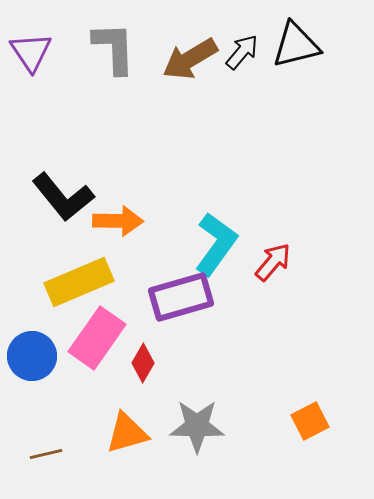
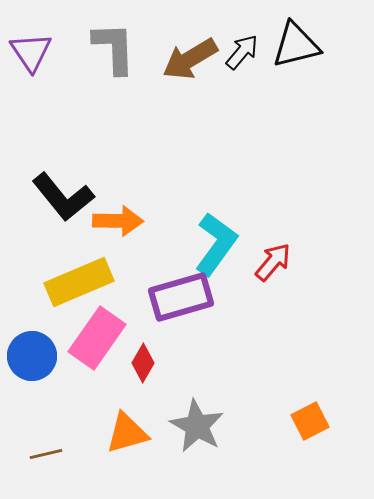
gray star: rotated 28 degrees clockwise
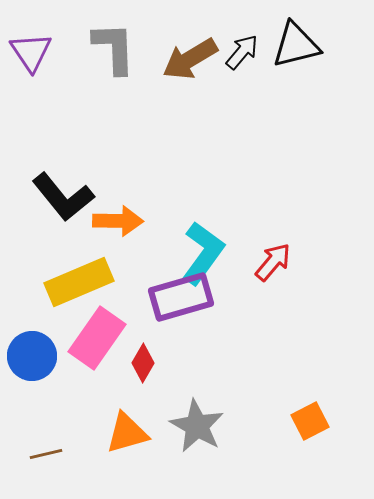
cyan L-shape: moved 13 px left, 9 px down
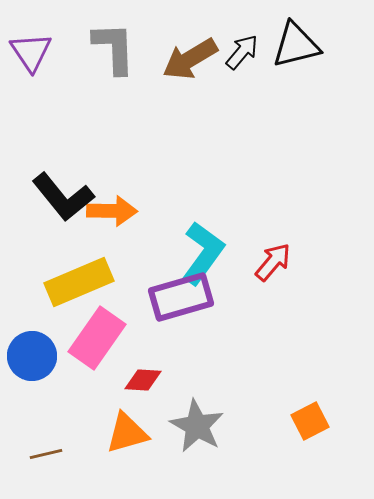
orange arrow: moved 6 px left, 10 px up
red diamond: moved 17 px down; rotated 63 degrees clockwise
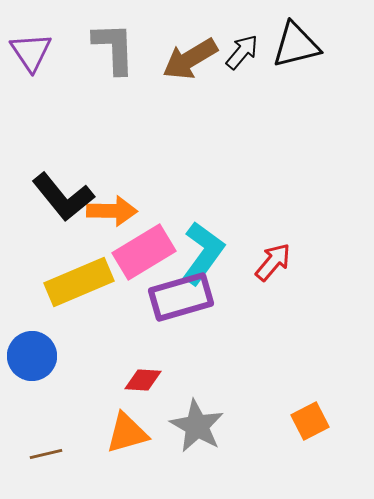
pink rectangle: moved 47 px right, 86 px up; rotated 24 degrees clockwise
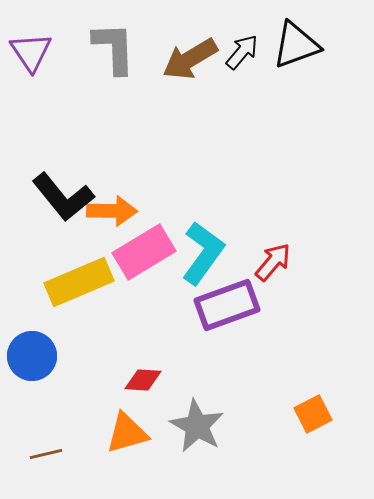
black triangle: rotated 6 degrees counterclockwise
purple rectangle: moved 46 px right, 8 px down; rotated 4 degrees counterclockwise
orange square: moved 3 px right, 7 px up
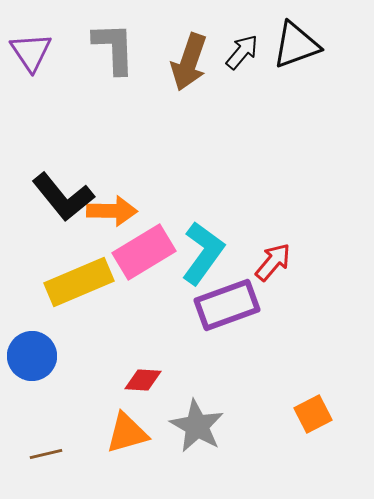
brown arrow: moved 1 px left, 3 px down; rotated 40 degrees counterclockwise
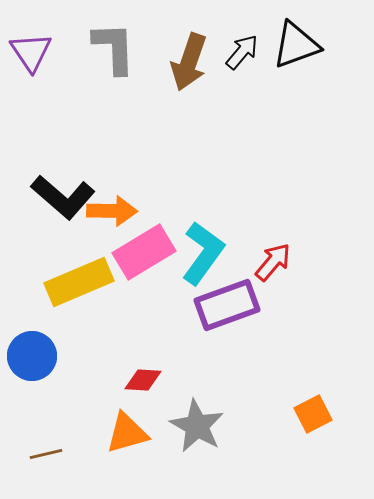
black L-shape: rotated 10 degrees counterclockwise
